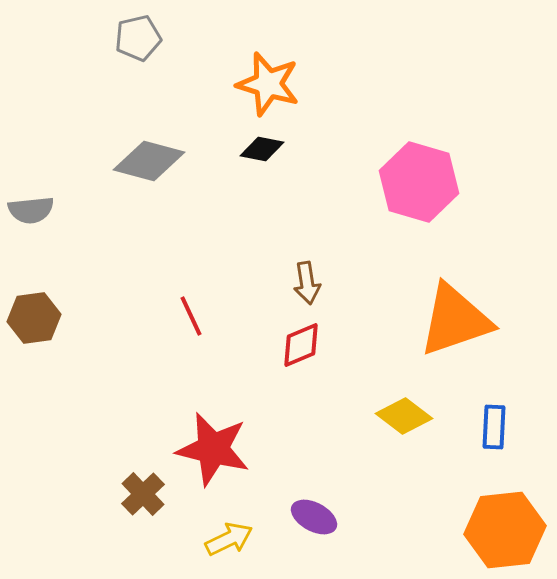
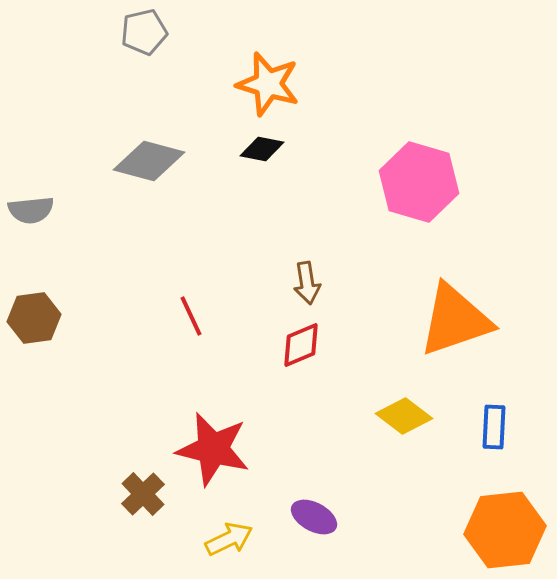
gray pentagon: moved 6 px right, 6 px up
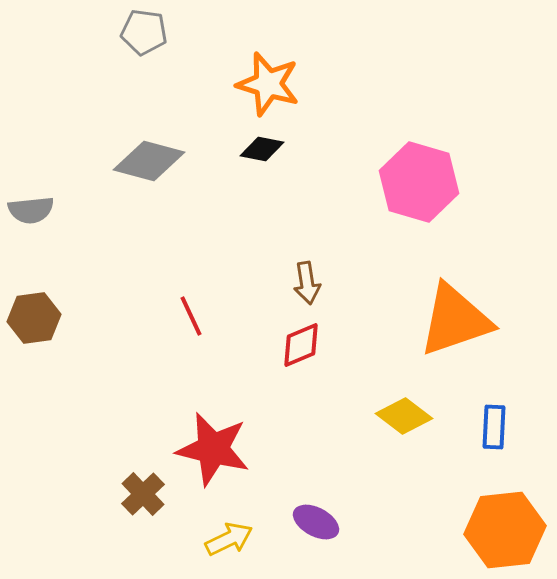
gray pentagon: rotated 21 degrees clockwise
purple ellipse: moved 2 px right, 5 px down
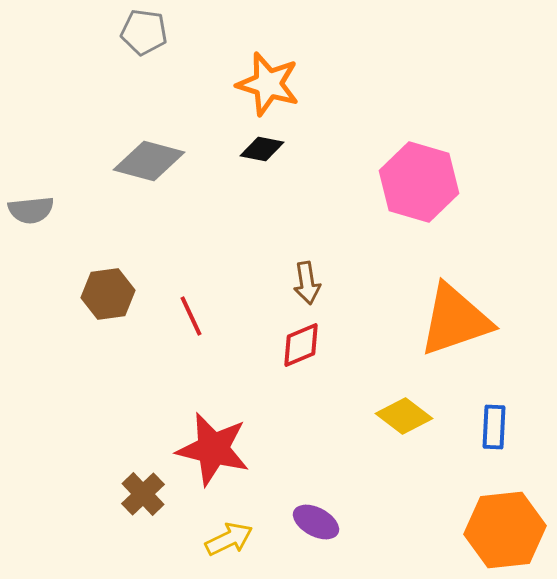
brown hexagon: moved 74 px right, 24 px up
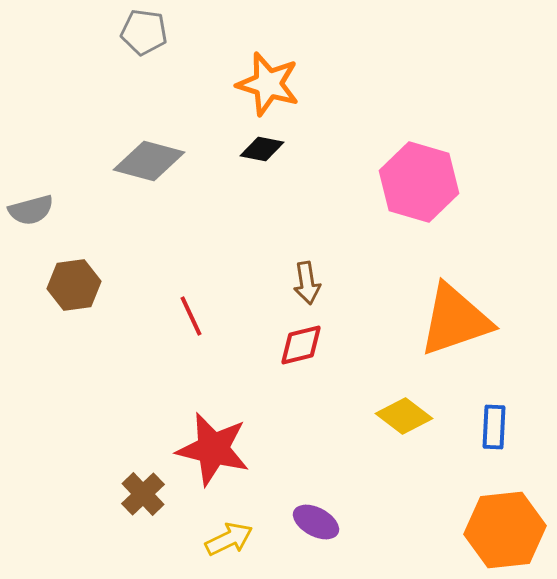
gray semicircle: rotated 9 degrees counterclockwise
brown hexagon: moved 34 px left, 9 px up
red diamond: rotated 9 degrees clockwise
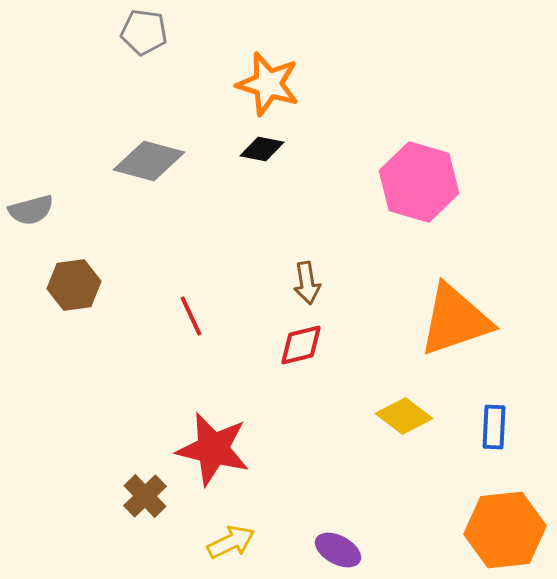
brown cross: moved 2 px right, 2 px down
purple ellipse: moved 22 px right, 28 px down
yellow arrow: moved 2 px right, 3 px down
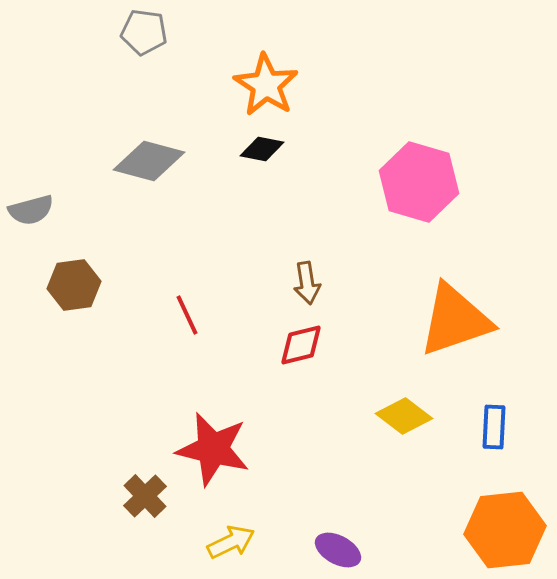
orange star: moved 2 px left, 1 px down; rotated 16 degrees clockwise
red line: moved 4 px left, 1 px up
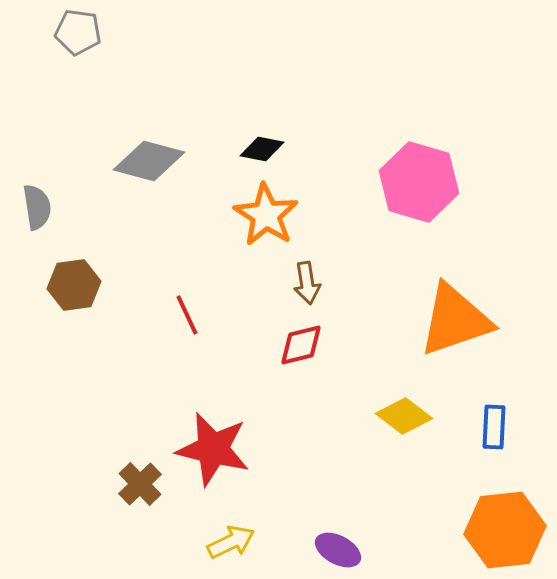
gray pentagon: moved 66 px left
orange star: moved 130 px down
gray semicircle: moved 6 px right, 3 px up; rotated 84 degrees counterclockwise
brown cross: moved 5 px left, 12 px up
